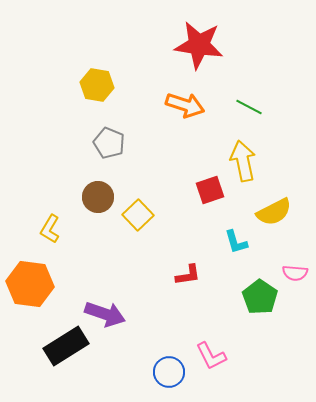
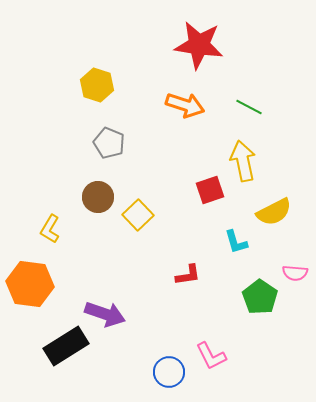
yellow hexagon: rotated 8 degrees clockwise
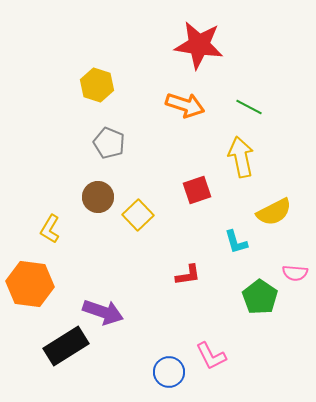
yellow arrow: moved 2 px left, 4 px up
red square: moved 13 px left
purple arrow: moved 2 px left, 2 px up
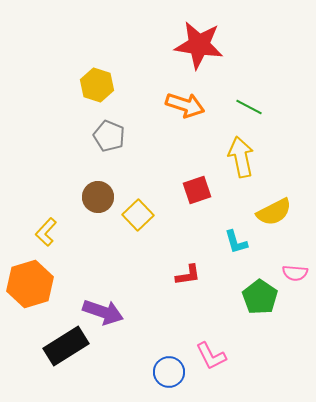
gray pentagon: moved 7 px up
yellow L-shape: moved 4 px left, 3 px down; rotated 12 degrees clockwise
orange hexagon: rotated 24 degrees counterclockwise
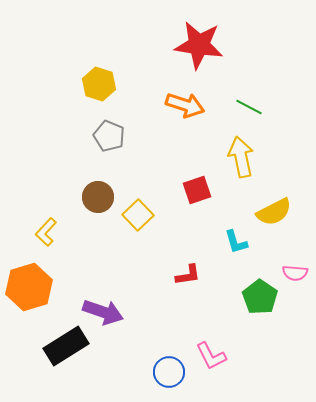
yellow hexagon: moved 2 px right, 1 px up
orange hexagon: moved 1 px left, 3 px down
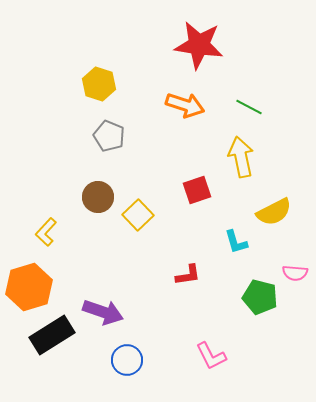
green pentagon: rotated 20 degrees counterclockwise
black rectangle: moved 14 px left, 11 px up
blue circle: moved 42 px left, 12 px up
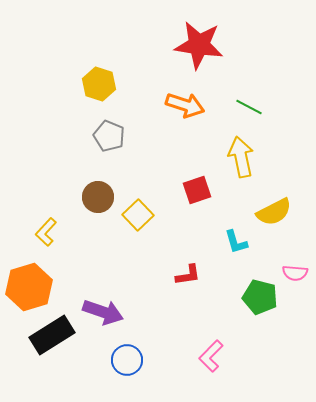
pink L-shape: rotated 72 degrees clockwise
